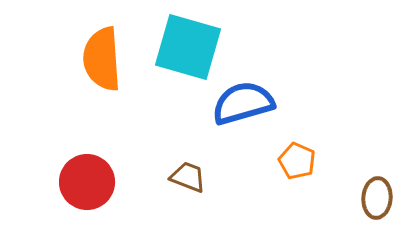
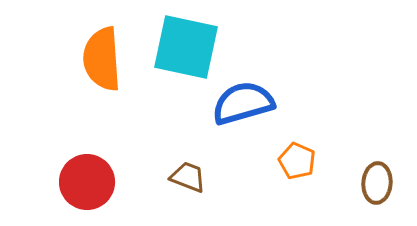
cyan square: moved 2 px left; rotated 4 degrees counterclockwise
brown ellipse: moved 15 px up
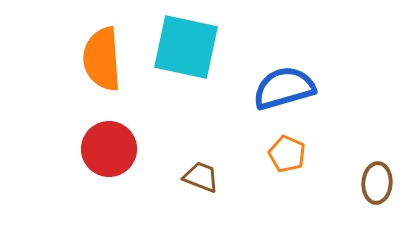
blue semicircle: moved 41 px right, 15 px up
orange pentagon: moved 10 px left, 7 px up
brown trapezoid: moved 13 px right
red circle: moved 22 px right, 33 px up
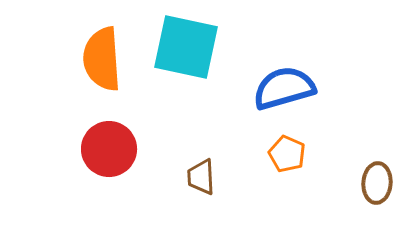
brown trapezoid: rotated 114 degrees counterclockwise
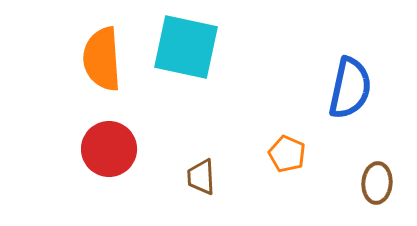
blue semicircle: moved 66 px right; rotated 118 degrees clockwise
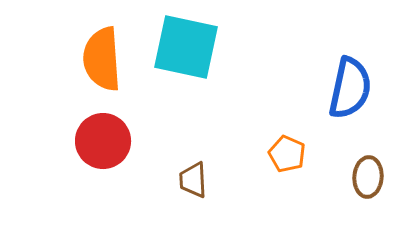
red circle: moved 6 px left, 8 px up
brown trapezoid: moved 8 px left, 3 px down
brown ellipse: moved 9 px left, 6 px up
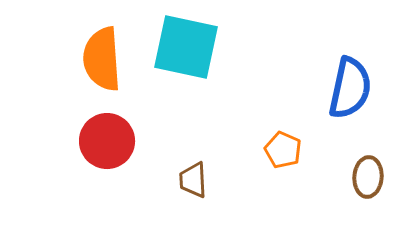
red circle: moved 4 px right
orange pentagon: moved 4 px left, 4 px up
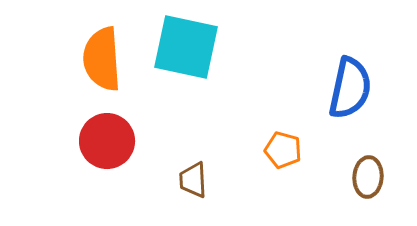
orange pentagon: rotated 9 degrees counterclockwise
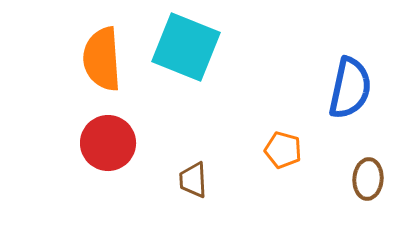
cyan square: rotated 10 degrees clockwise
red circle: moved 1 px right, 2 px down
brown ellipse: moved 2 px down
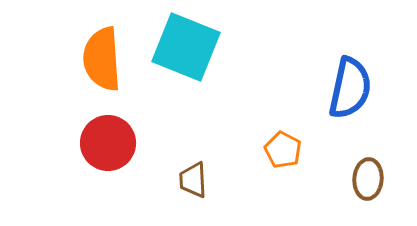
orange pentagon: rotated 12 degrees clockwise
